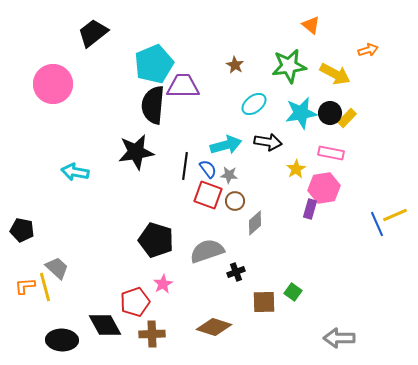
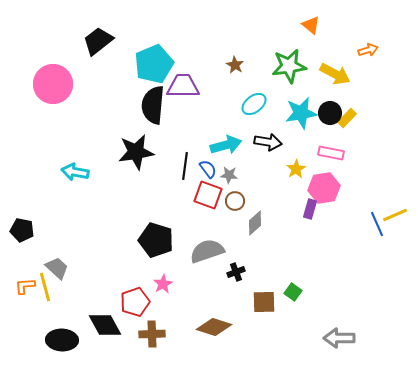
black trapezoid at (93, 33): moved 5 px right, 8 px down
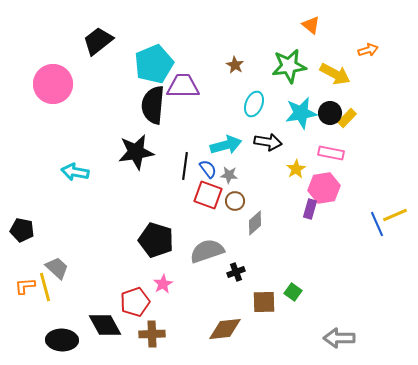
cyan ellipse at (254, 104): rotated 30 degrees counterclockwise
brown diamond at (214, 327): moved 11 px right, 2 px down; rotated 24 degrees counterclockwise
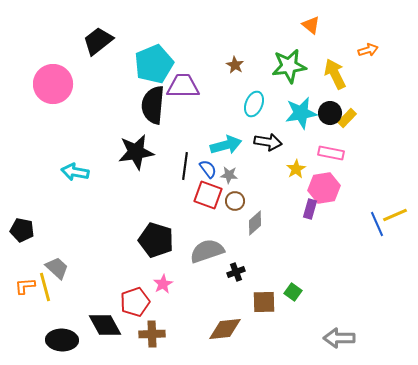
yellow arrow at (335, 74): rotated 144 degrees counterclockwise
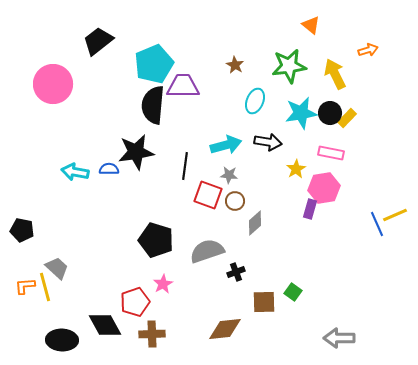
cyan ellipse at (254, 104): moved 1 px right, 3 px up
blue semicircle at (208, 169): moved 99 px left; rotated 54 degrees counterclockwise
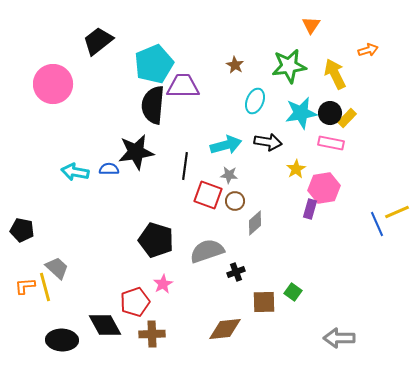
orange triangle at (311, 25): rotated 24 degrees clockwise
pink rectangle at (331, 153): moved 10 px up
yellow line at (395, 215): moved 2 px right, 3 px up
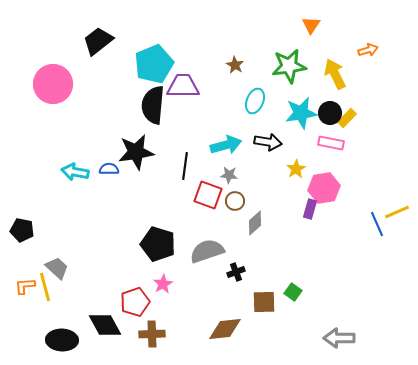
black pentagon at (156, 240): moved 2 px right, 4 px down
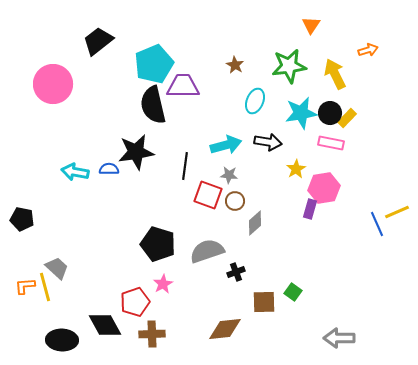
black semicircle at (153, 105): rotated 18 degrees counterclockwise
black pentagon at (22, 230): moved 11 px up
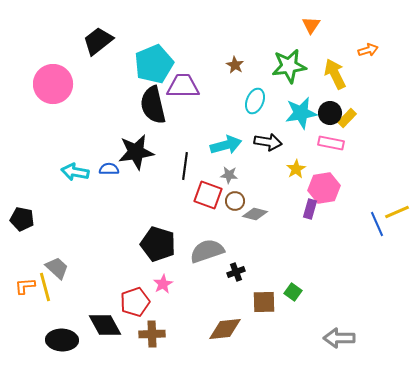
gray diamond at (255, 223): moved 9 px up; rotated 55 degrees clockwise
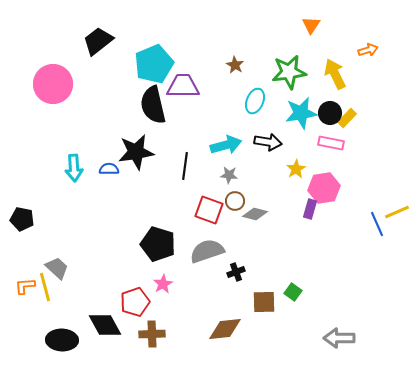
green star at (289, 66): moved 6 px down
cyan arrow at (75, 172): moved 1 px left, 4 px up; rotated 104 degrees counterclockwise
red square at (208, 195): moved 1 px right, 15 px down
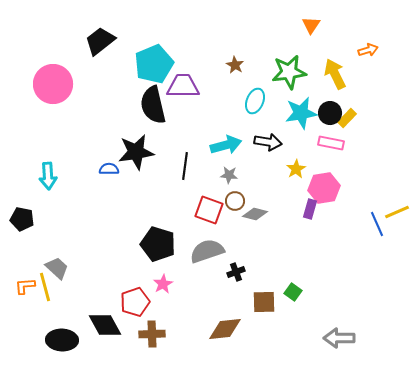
black trapezoid at (98, 41): moved 2 px right
cyan arrow at (74, 168): moved 26 px left, 8 px down
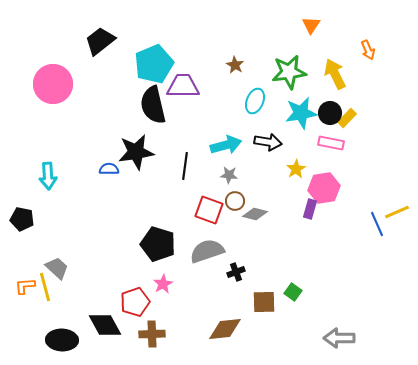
orange arrow at (368, 50): rotated 84 degrees clockwise
